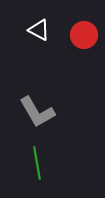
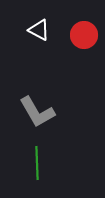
green line: rotated 8 degrees clockwise
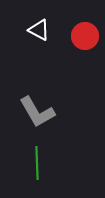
red circle: moved 1 px right, 1 px down
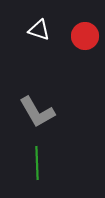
white triangle: rotated 10 degrees counterclockwise
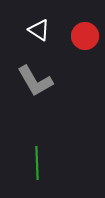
white triangle: rotated 15 degrees clockwise
gray L-shape: moved 2 px left, 31 px up
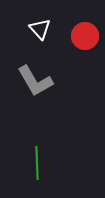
white triangle: moved 1 px right, 1 px up; rotated 15 degrees clockwise
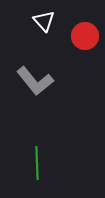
white triangle: moved 4 px right, 8 px up
gray L-shape: rotated 9 degrees counterclockwise
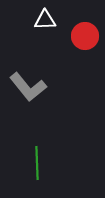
white triangle: moved 1 px right, 1 px up; rotated 50 degrees counterclockwise
gray L-shape: moved 7 px left, 6 px down
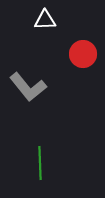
red circle: moved 2 px left, 18 px down
green line: moved 3 px right
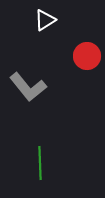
white triangle: rotated 30 degrees counterclockwise
red circle: moved 4 px right, 2 px down
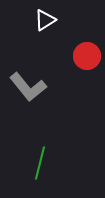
green line: rotated 16 degrees clockwise
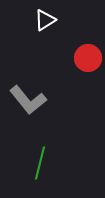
red circle: moved 1 px right, 2 px down
gray L-shape: moved 13 px down
